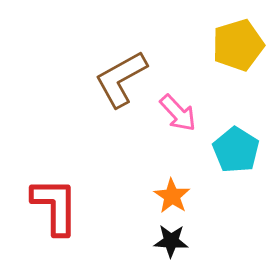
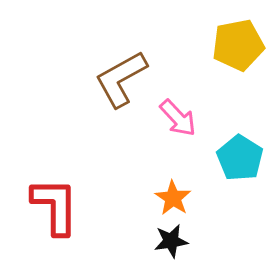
yellow pentagon: rotated 6 degrees clockwise
pink arrow: moved 5 px down
cyan pentagon: moved 4 px right, 8 px down
orange star: moved 1 px right, 2 px down
black star: rotated 12 degrees counterclockwise
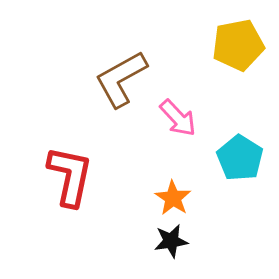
red L-shape: moved 15 px right, 30 px up; rotated 12 degrees clockwise
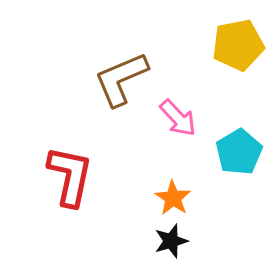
brown L-shape: rotated 6 degrees clockwise
cyan pentagon: moved 1 px left, 6 px up; rotated 9 degrees clockwise
black star: rotated 8 degrees counterclockwise
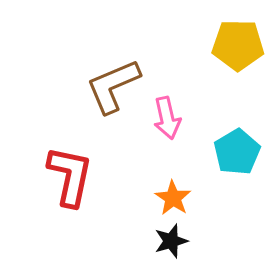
yellow pentagon: rotated 12 degrees clockwise
brown L-shape: moved 8 px left, 7 px down
pink arrow: moved 11 px left; rotated 30 degrees clockwise
cyan pentagon: moved 2 px left
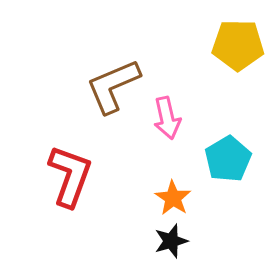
cyan pentagon: moved 9 px left, 7 px down
red L-shape: rotated 8 degrees clockwise
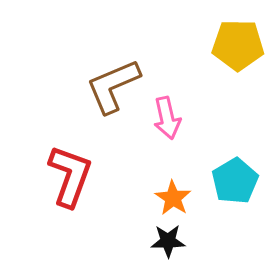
cyan pentagon: moved 7 px right, 22 px down
black star: moved 3 px left; rotated 16 degrees clockwise
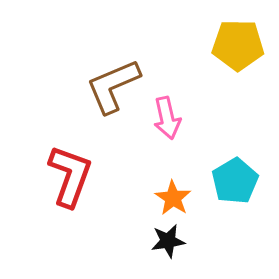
black star: rotated 8 degrees counterclockwise
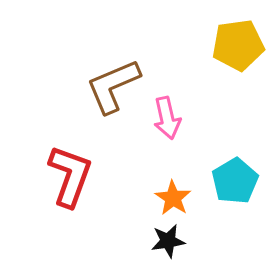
yellow pentagon: rotated 9 degrees counterclockwise
